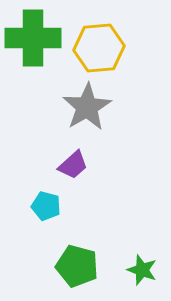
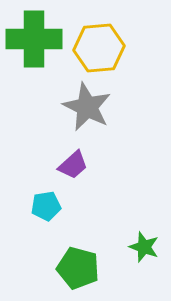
green cross: moved 1 px right, 1 px down
gray star: rotated 15 degrees counterclockwise
cyan pentagon: rotated 24 degrees counterclockwise
green pentagon: moved 1 px right, 2 px down
green star: moved 2 px right, 23 px up
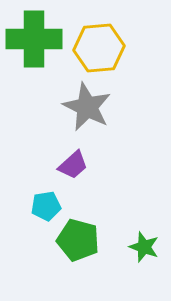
green pentagon: moved 28 px up
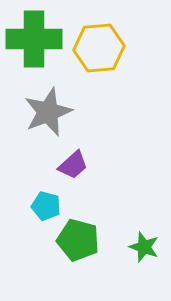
gray star: moved 39 px left, 5 px down; rotated 24 degrees clockwise
cyan pentagon: rotated 24 degrees clockwise
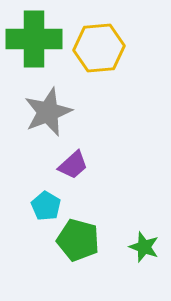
cyan pentagon: rotated 16 degrees clockwise
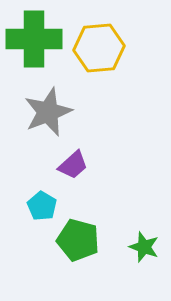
cyan pentagon: moved 4 px left
